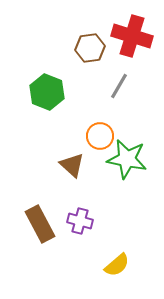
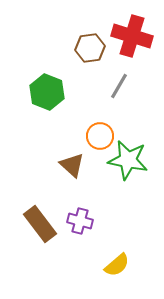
green star: moved 1 px right, 1 px down
brown rectangle: rotated 9 degrees counterclockwise
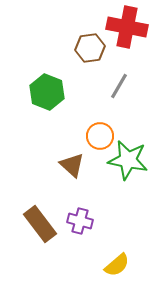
red cross: moved 5 px left, 9 px up; rotated 6 degrees counterclockwise
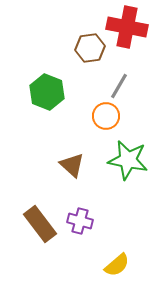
orange circle: moved 6 px right, 20 px up
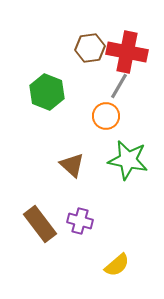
red cross: moved 25 px down
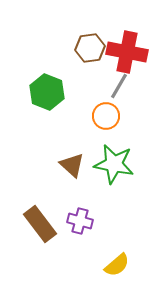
green star: moved 14 px left, 4 px down
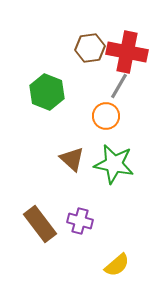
brown triangle: moved 6 px up
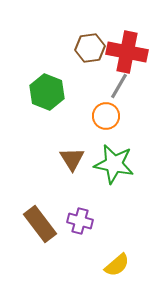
brown triangle: rotated 16 degrees clockwise
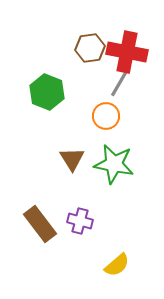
gray line: moved 2 px up
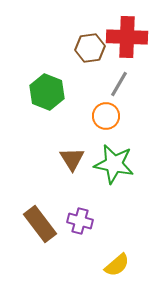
red cross: moved 15 px up; rotated 9 degrees counterclockwise
